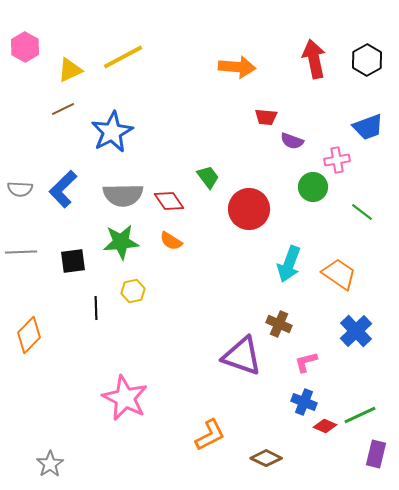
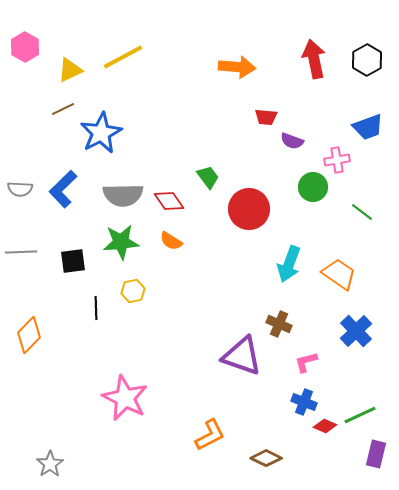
blue star at (112, 132): moved 11 px left, 1 px down
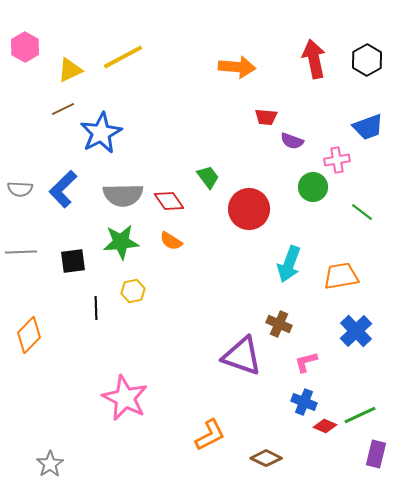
orange trapezoid at (339, 274): moved 2 px right, 2 px down; rotated 45 degrees counterclockwise
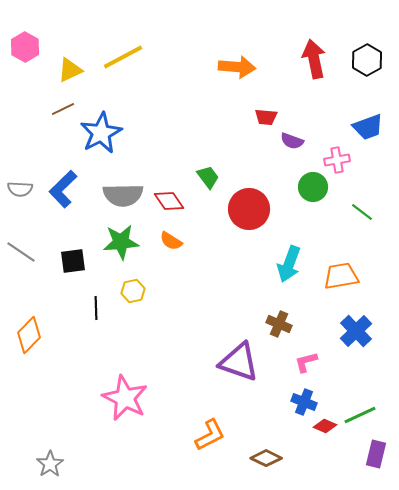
gray line at (21, 252): rotated 36 degrees clockwise
purple triangle at (242, 356): moved 3 px left, 6 px down
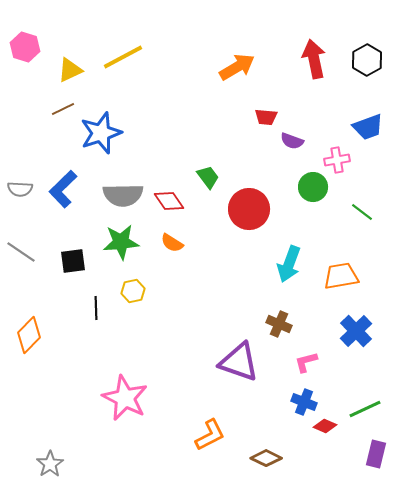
pink hexagon at (25, 47): rotated 12 degrees counterclockwise
orange arrow at (237, 67): rotated 36 degrees counterclockwise
blue star at (101, 133): rotated 9 degrees clockwise
orange semicircle at (171, 241): moved 1 px right, 2 px down
green line at (360, 415): moved 5 px right, 6 px up
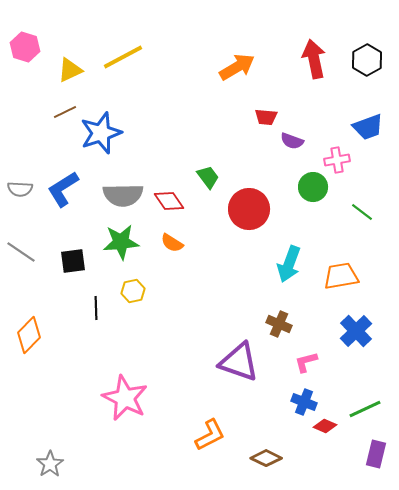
brown line at (63, 109): moved 2 px right, 3 px down
blue L-shape at (63, 189): rotated 12 degrees clockwise
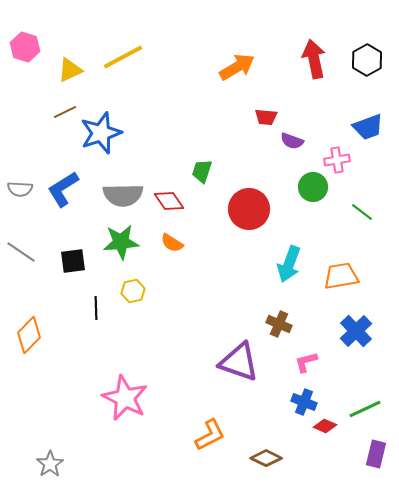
green trapezoid at (208, 177): moved 6 px left, 6 px up; rotated 125 degrees counterclockwise
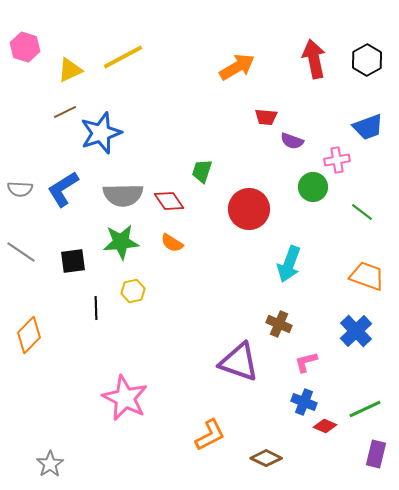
orange trapezoid at (341, 276): moved 26 px right; rotated 30 degrees clockwise
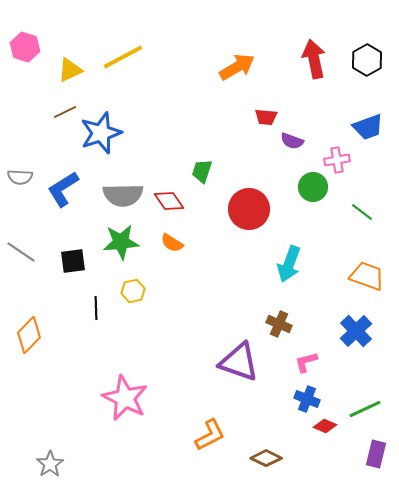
gray semicircle at (20, 189): moved 12 px up
blue cross at (304, 402): moved 3 px right, 3 px up
